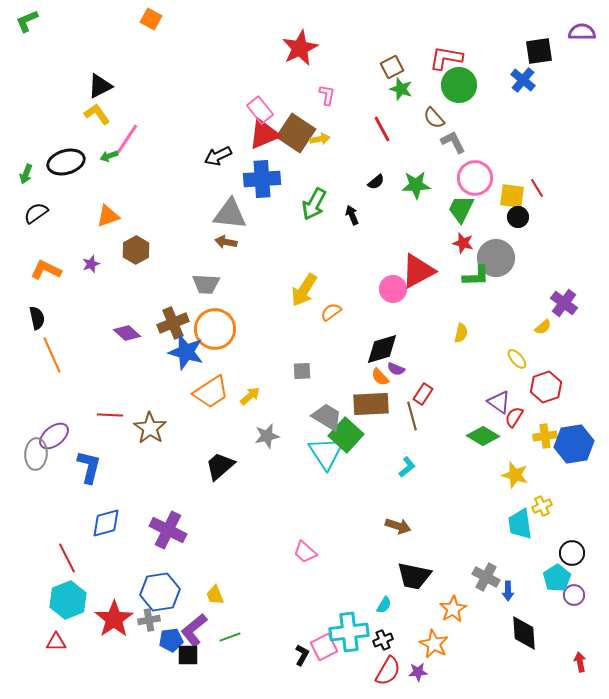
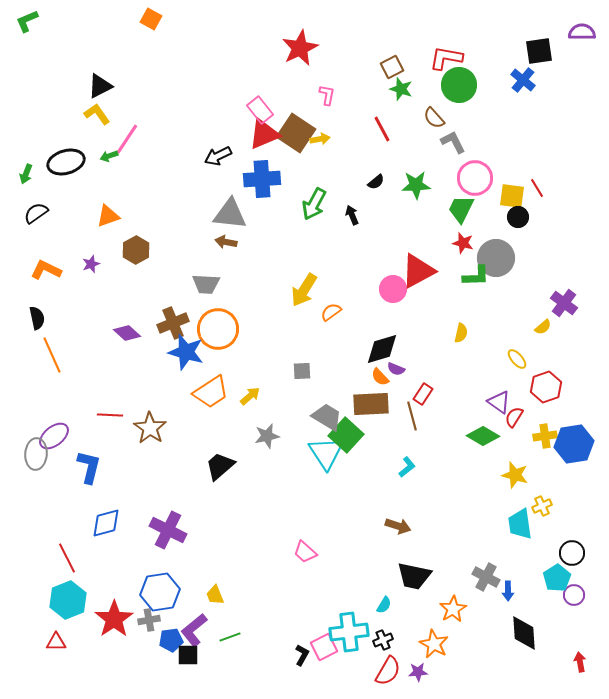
orange circle at (215, 329): moved 3 px right
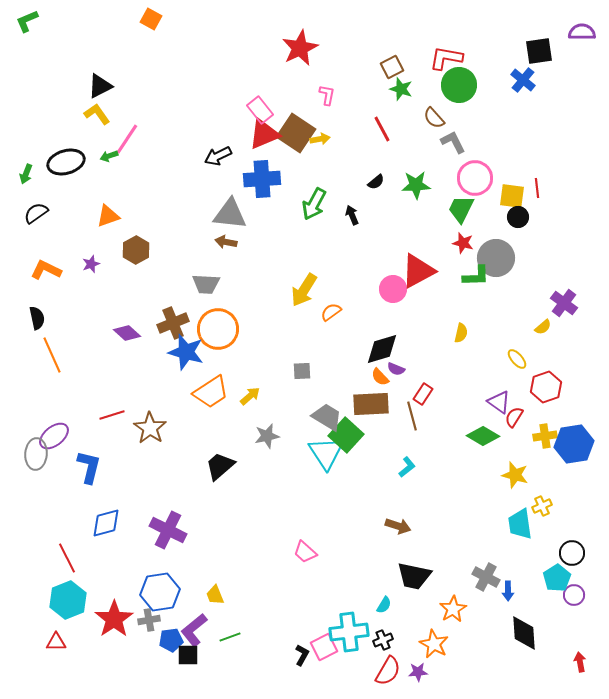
red line at (537, 188): rotated 24 degrees clockwise
red line at (110, 415): moved 2 px right; rotated 20 degrees counterclockwise
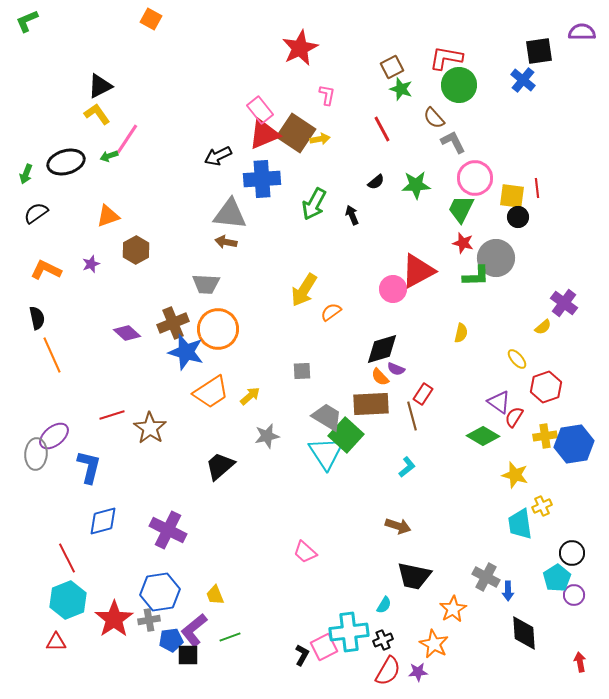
blue diamond at (106, 523): moved 3 px left, 2 px up
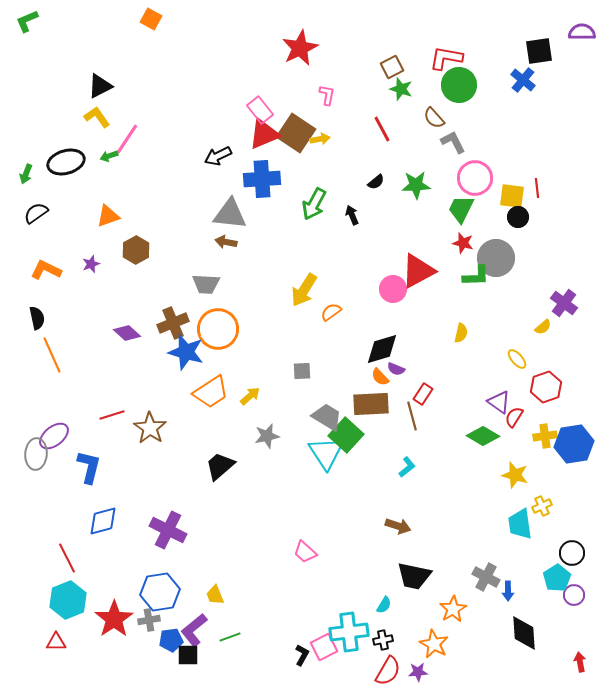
yellow L-shape at (97, 114): moved 3 px down
black cross at (383, 640): rotated 12 degrees clockwise
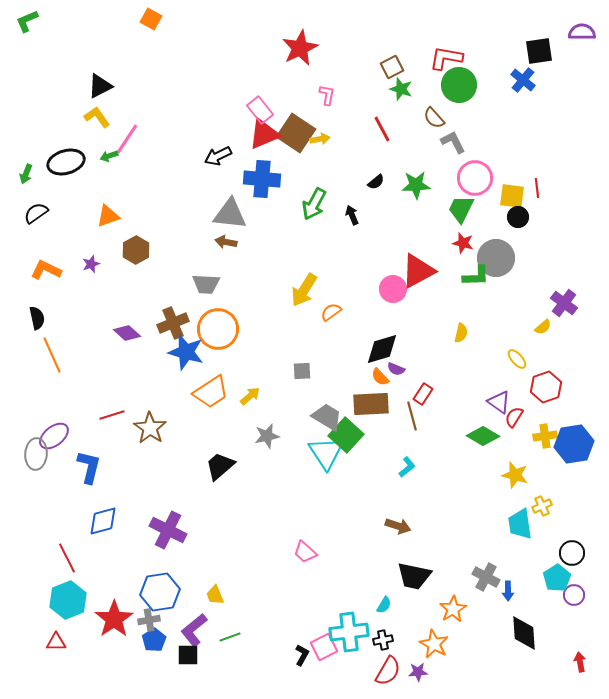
blue cross at (262, 179): rotated 9 degrees clockwise
blue pentagon at (171, 640): moved 17 px left; rotated 25 degrees counterclockwise
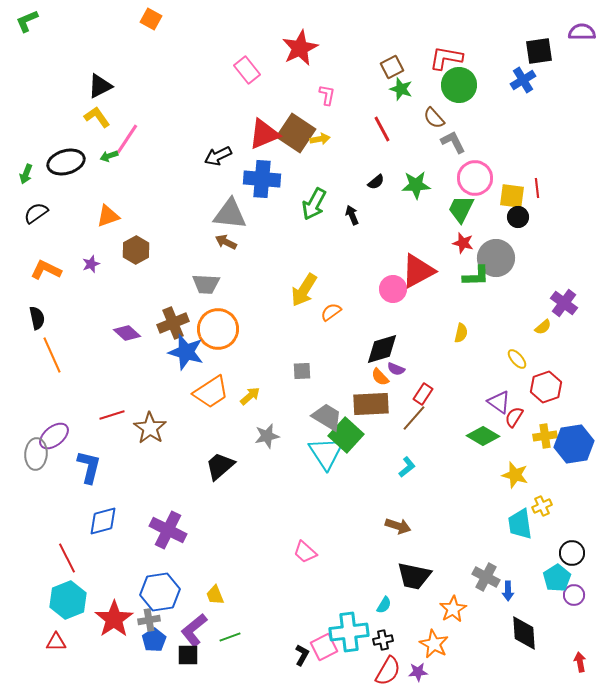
blue cross at (523, 80): rotated 20 degrees clockwise
pink rectangle at (260, 110): moved 13 px left, 40 px up
brown arrow at (226, 242): rotated 15 degrees clockwise
brown line at (412, 416): moved 2 px right, 2 px down; rotated 56 degrees clockwise
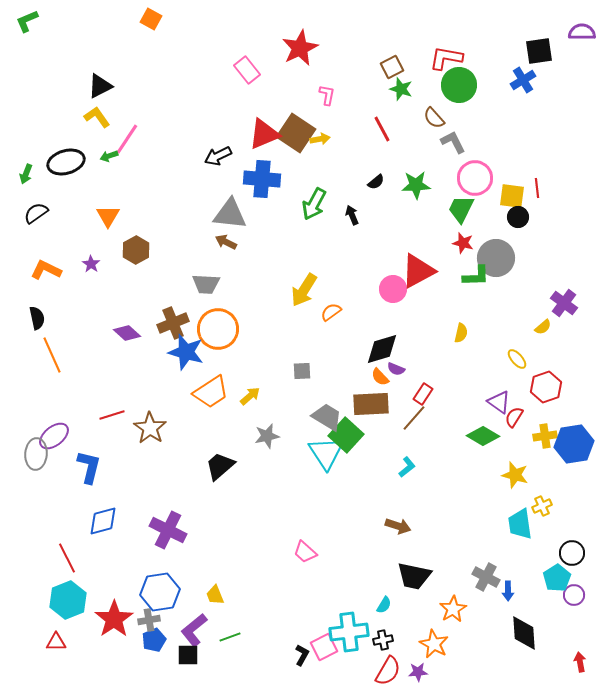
orange triangle at (108, 216): rotated 40 degrees counterclockwise
purple star at (91, 264): rotated 18 degrees counterclockwise
blue pentagon at (154, 640): rotated 10 degrees clockwise
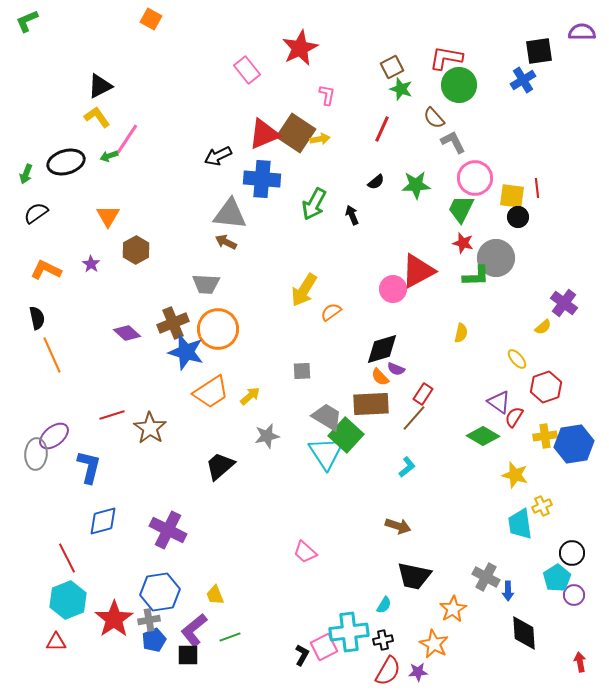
red line at (382, 129): rotated 52 degrees clockwise
